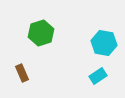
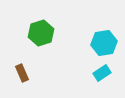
cyan hexagon: rotated 20 degrees counterclockwise
cyan rectangle: moved 4 px right, 3 px up
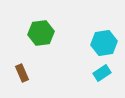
green hexagon: rotated 10 degrees clockwise
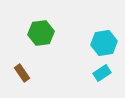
brown rectangle: rotated 12 degrees counterclockwise
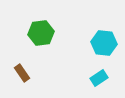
cyan hexagon: rotated 15 degrees clockwise
cyan rectangle: moved 3 px left, 5 px down
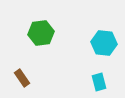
brown rectangle: moved 5 px down
cyan rectangle: moved 4 px down; rotated 72 degrees counterclockwise
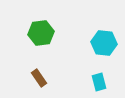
brown rectangle: moved 17 px right
